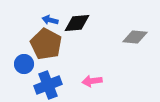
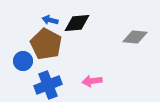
blue circle: moved 1 px left, 3 px up
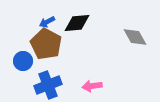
blue arrow: moved 3 px left, 2 px down; rotated 42 degrees counterclockwise
gray diamond: rotated 55 degrees clockwise
pink arrow: moved 5 px down
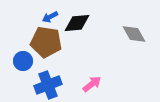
blue arrow: moved 3 px right, 5 px up
gray diamond: moved 1 px left, 3 px up
brown pentagon: moved 2 px up; rotated 20 degrees counterclockwise
pink arrow: moved 2 px up; rotated 150 degrees clockwise
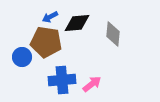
gray diamond: moved 21 px left; rotated 35 degrees clockwise
blue circle: moved 1 px left, 4 px up
blue cross: moved 14 px right, 5 px up; rotated 16 degrees clockwise
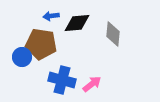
blue arrow: moved 1 px right, 1 px up; rotated 21 degrees clockwise
brown pentagon: moved 5 px left, 2 px down
blue cross: rotated 20 degrees clockwise
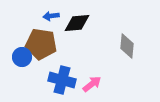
gray diamond: moved 14 px right, 12 px down
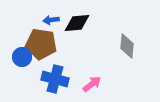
blue arrow: moved 4 px down
blue cross: moved 7 px left, 1 px up
